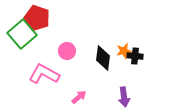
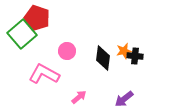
purple arrow: moved 2 px down; rotated 60 degrees clockwise
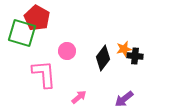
red pentagon: rotated 10 degrees clockwise
green square: moved 1 px up; rotated 32 degrees counterclockwise
orange star: moved 2 px up
black diamond: rotated 30 degrees clockwise
pink L-shape: rotated 56 degrees clockwise
